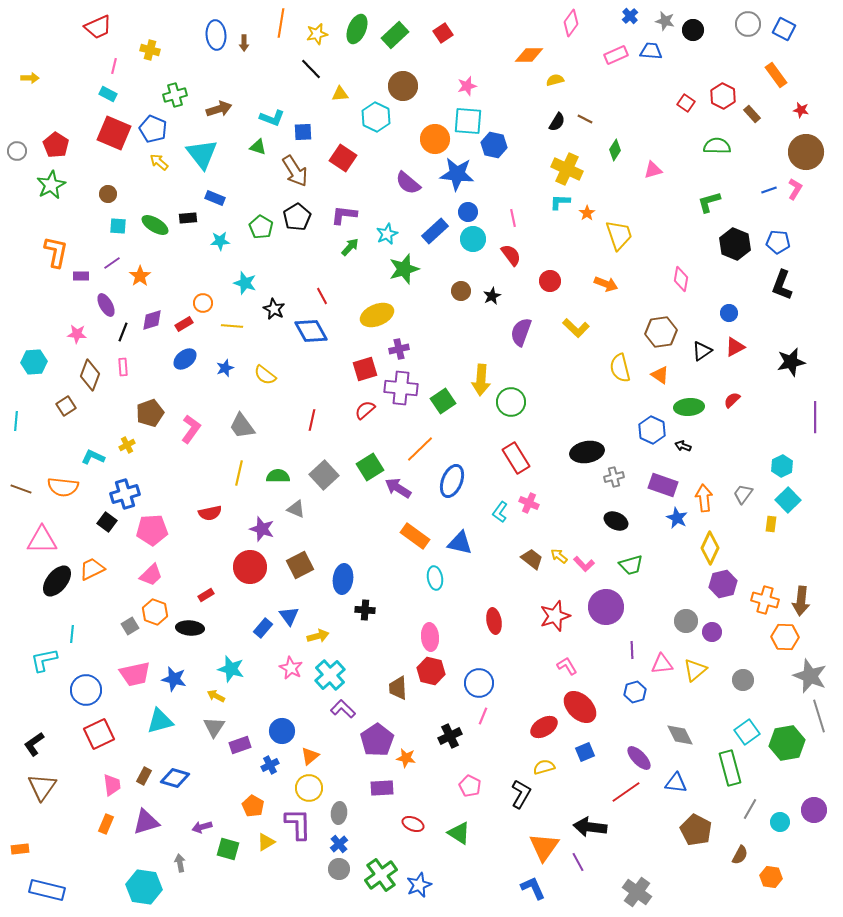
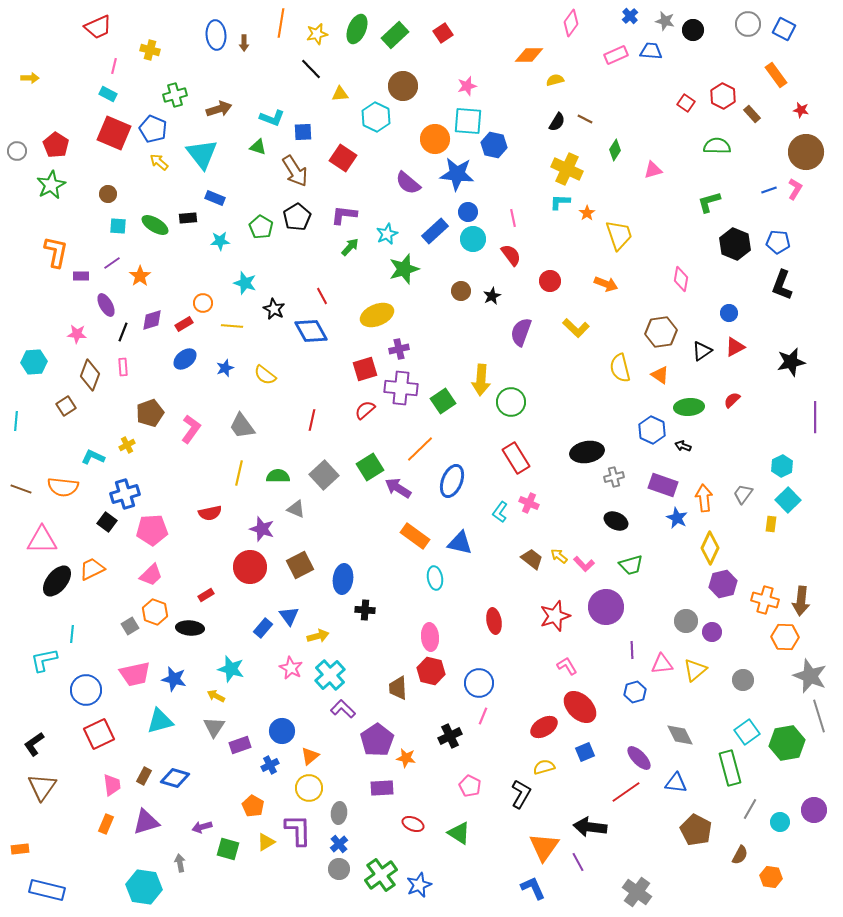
purple L-shape at (298, 824): moved 6 px down
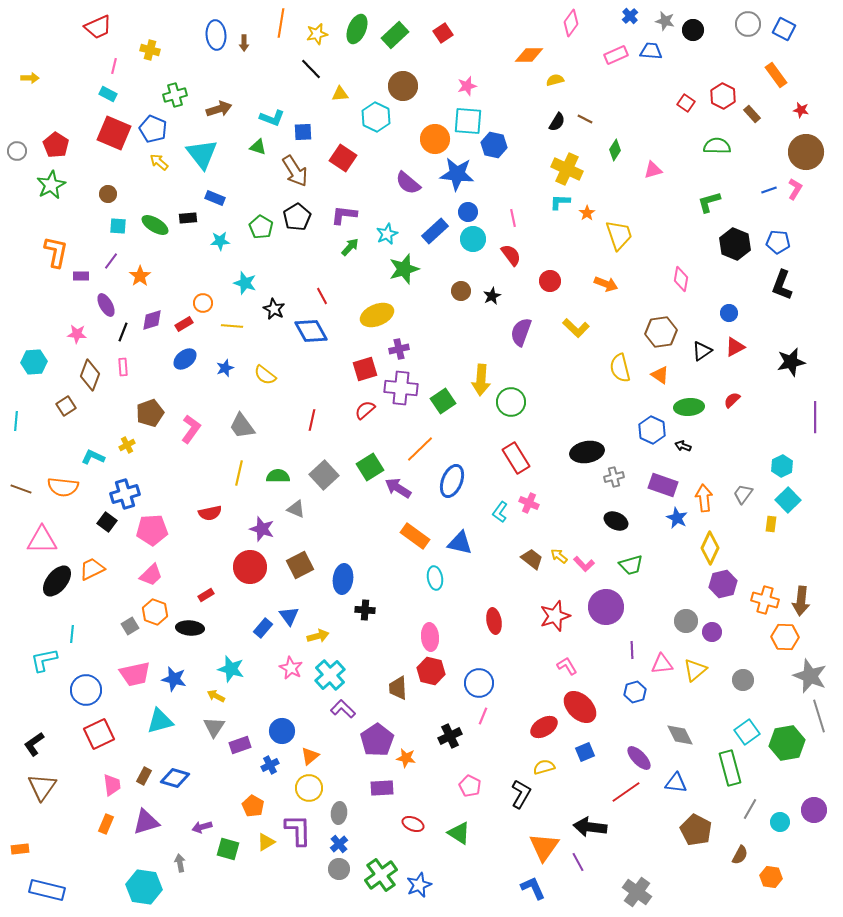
purple line at (112, 263): moved 1 px left, 2 px up; rotated 18 degrees counterclockwise
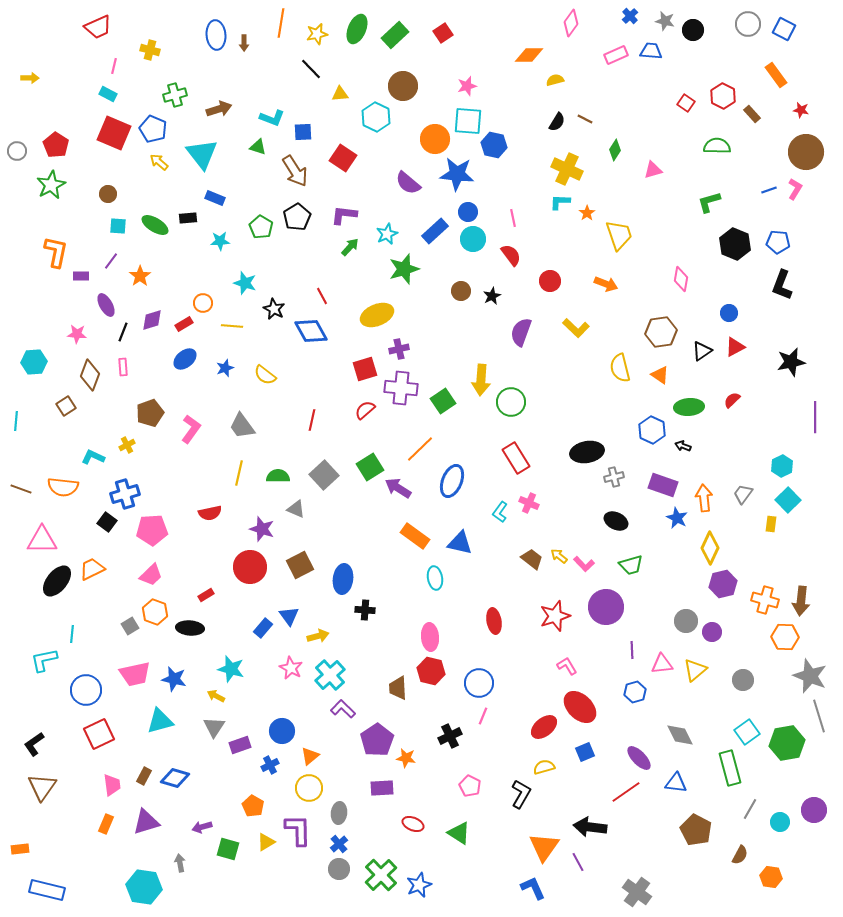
red ellipse at (544, 727): rotated 8 degrees counterclockwise
green cross at (381, 875): rotated 8 degrees counterclockwise
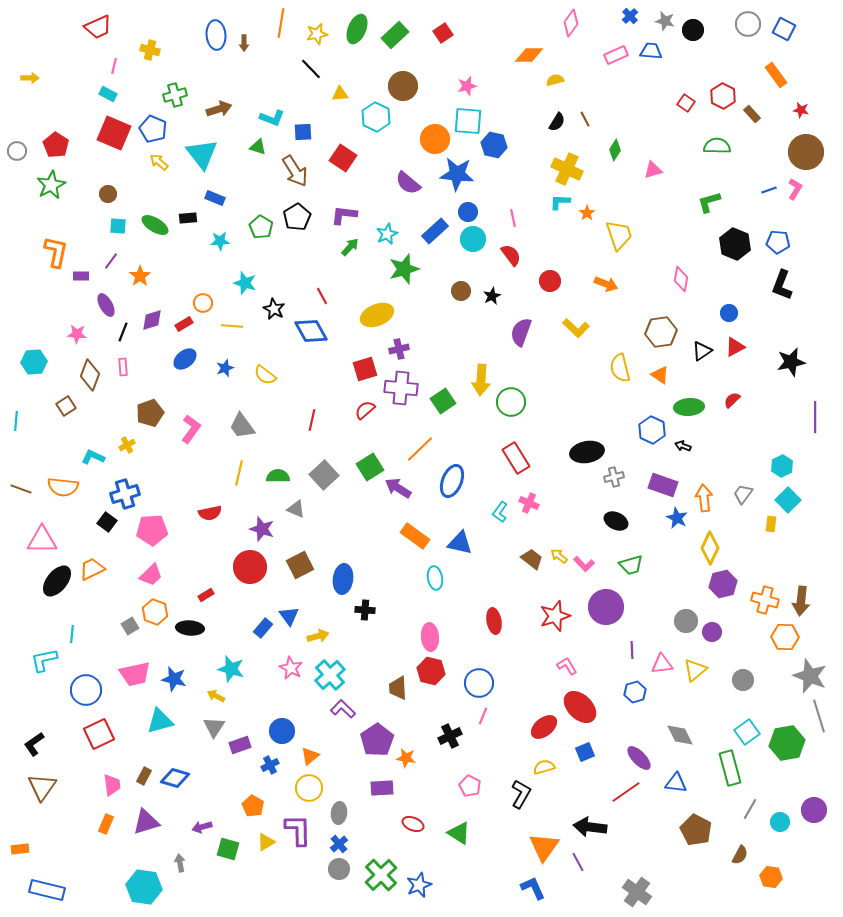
brown line at (585, 119): rotated 35 degrees clockwise
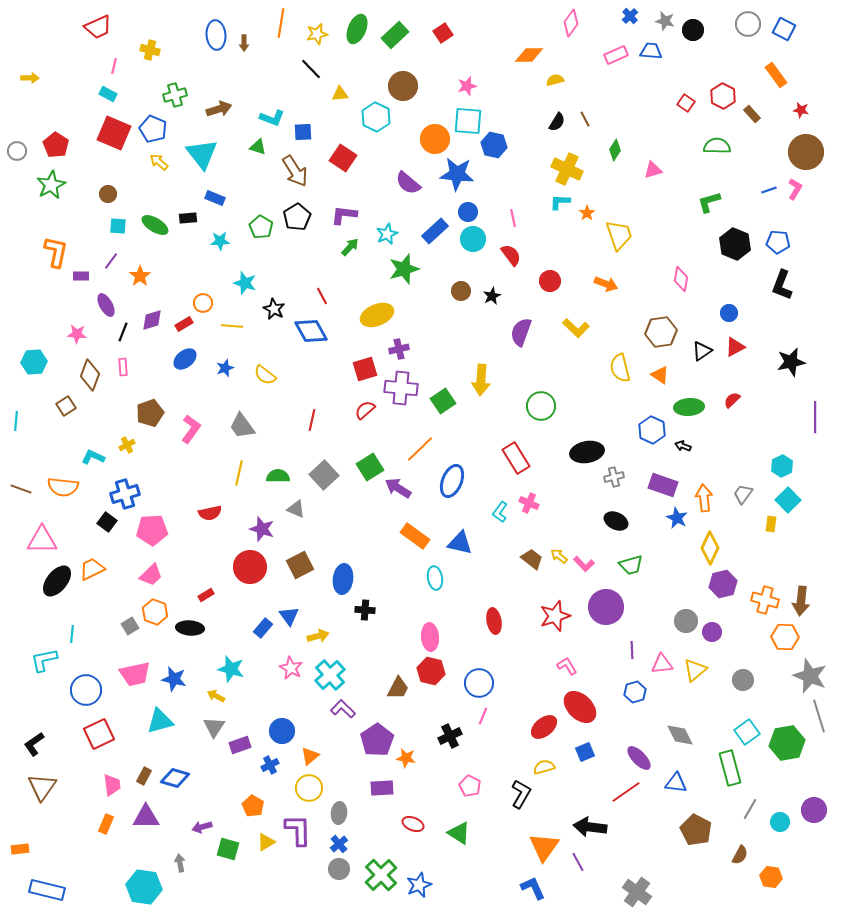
green circle at (511, 402): moved 30 px right, 4 px down
brown trapezoid at (398, 688): rotated 150 degrees counterclockwise
purple triangle at (146, 822): moved 5 px up; rotated 16 degrees clockwise
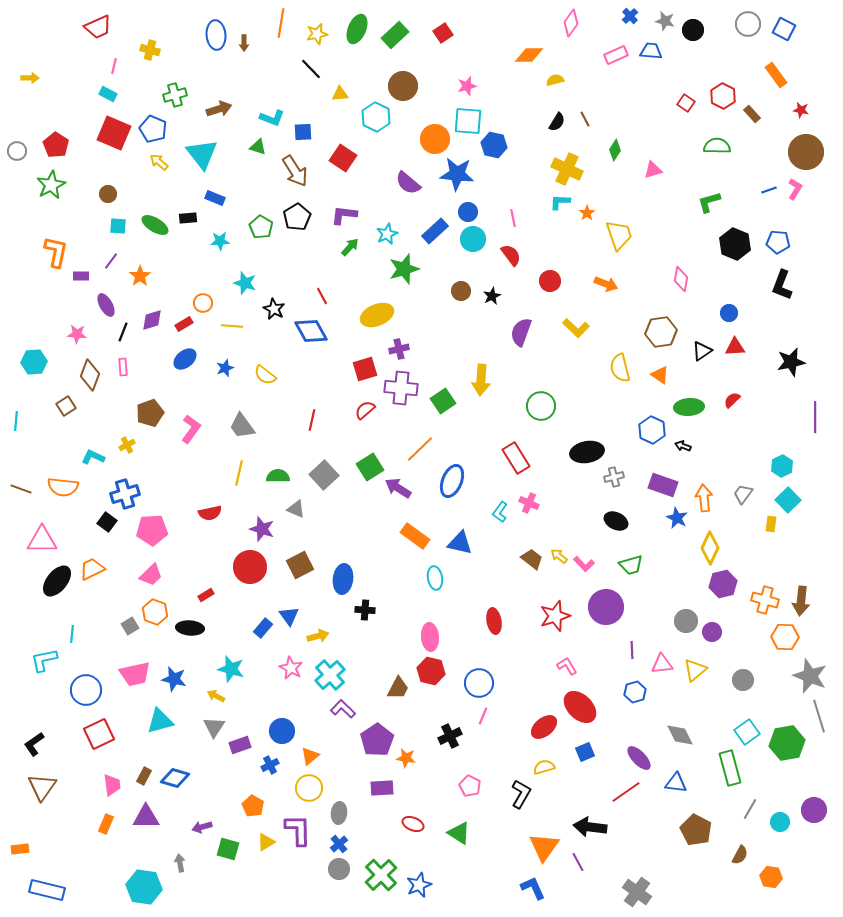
red triangle at (735, 347): rotated 25 degrees clockwise
